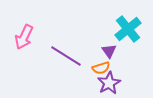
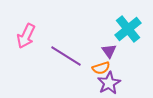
pink arrow: moved 2 px right, 1 px up
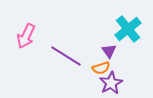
purple star: moved 2 px right
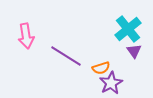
pink arrow: rotated 35 degrees counterclockwise
purple triangle: moved 25 px right
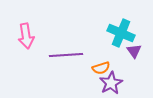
cyan cross: moved 7 px left, 4 px down; rotated 28 degrees counterclockwise
purple line: moved 1 px up; rotated 36 degrees counterclockwise
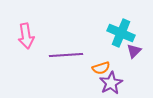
purple triangle: rotated 21 degrees clockwise
